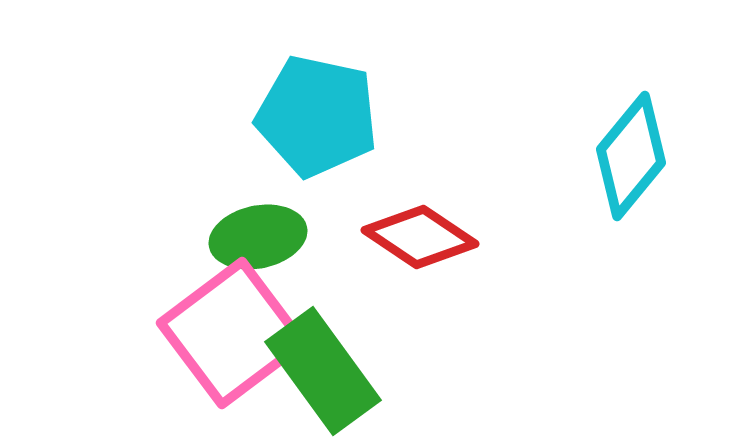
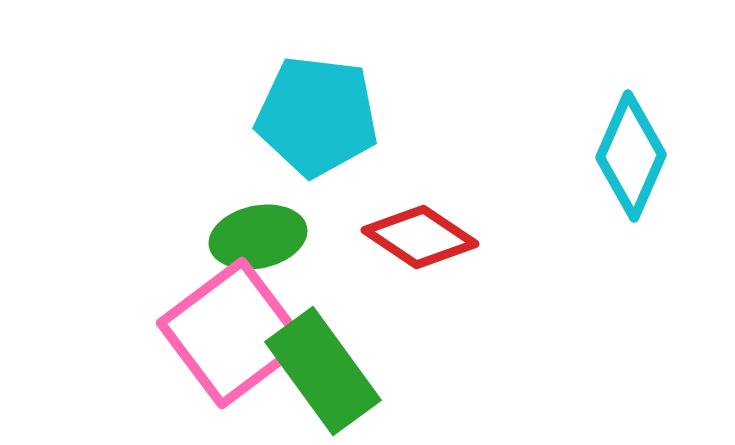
cyan pentagon: rotated 5 degrees counterclockwise
cyan diamond: rotated 16 degrees counterclockwise
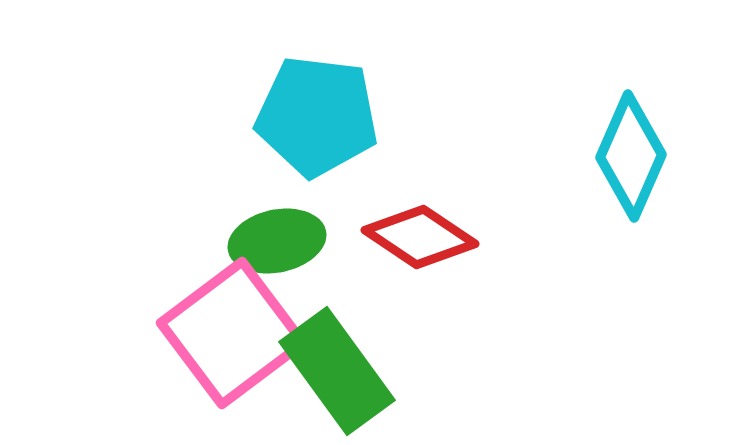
green ellipse: moved 19 px right, 4 px down
green rectangle: moved 14 px right
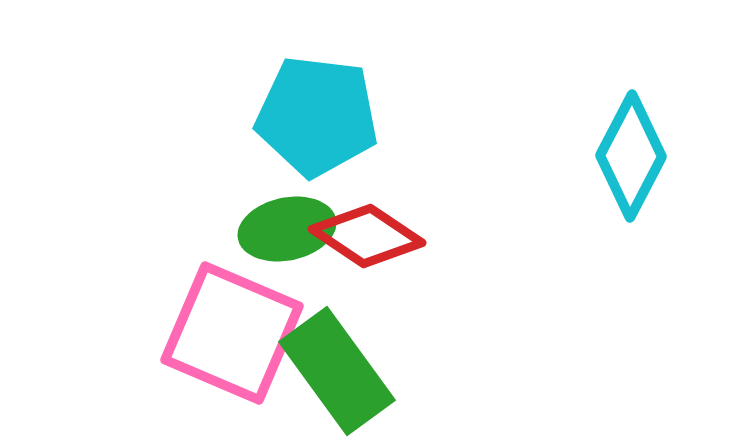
cyan diamond: rotated 4 degrees clockwise
red diamond: moved 53 px left, 1 px up
green ellipse: moved 10 px right, 12 px up
pink square: rotated 30 degrees counterclockwise
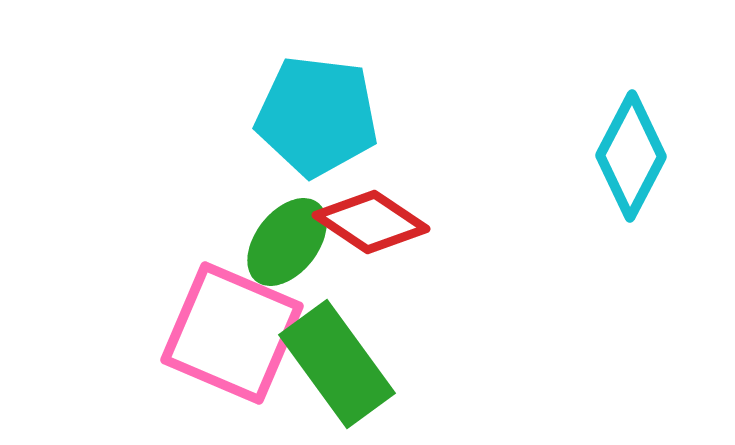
green ellipse: moved 13 px down; rotated 40 degrees counterclockwise
red diamond: moved 4 px right, 14 px up
green rectangle: moved 7 px up
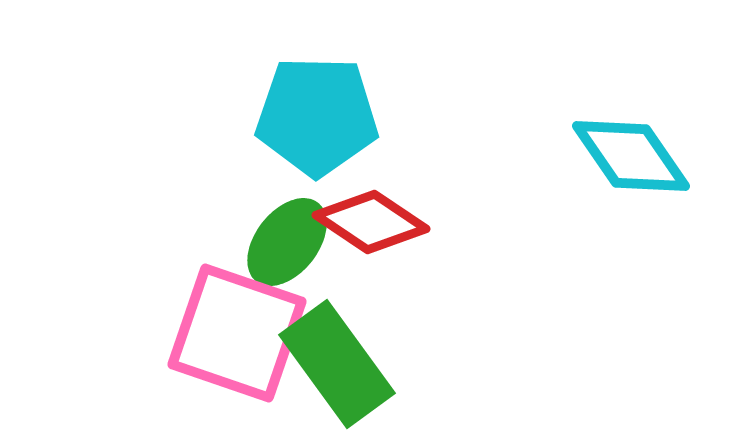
cyan pentagon: rotated 6 degrees counterclockwise
cyan diamond: rotated 62 degrees counterclockwise
pink square: moved 5 px right; rotated 4 degrees counterclockwise
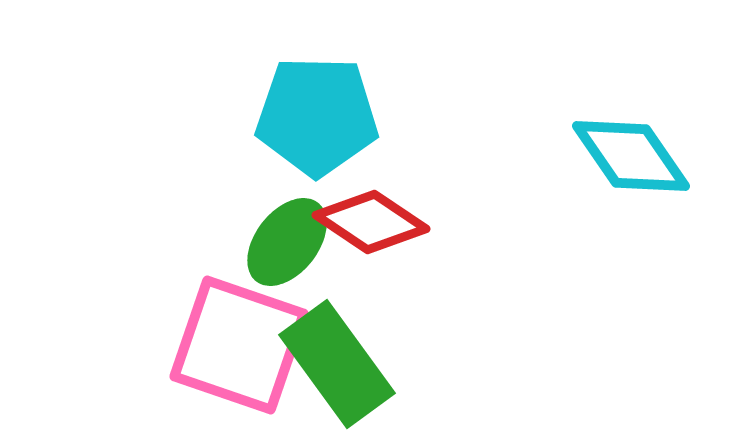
pink square: moved 2 px right, 12 px down
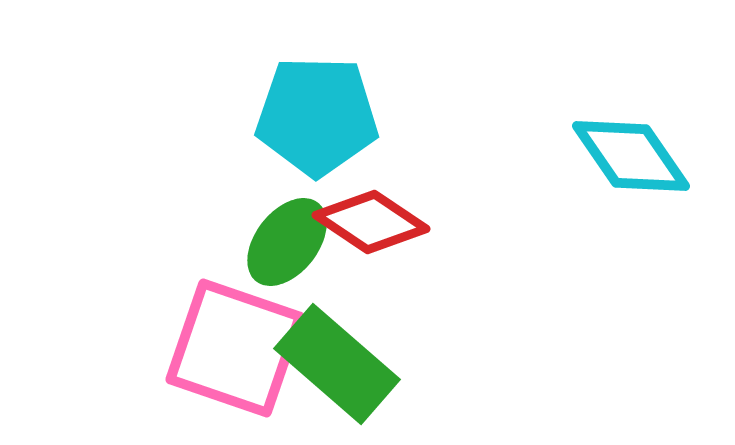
pink square: moved 4 px left, 3 px down
green rectangle: rotated 13 degrees counterclockwise
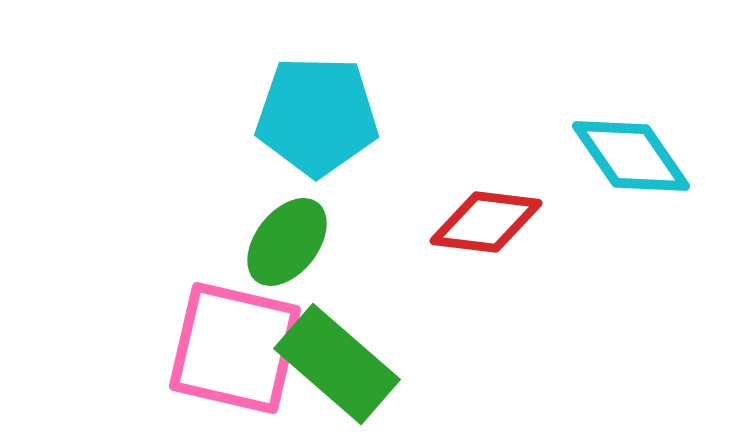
red diamond: moved 115 px right; rotated 27 degrees counterclockwise
pink square: rotated 6 degrees counterclockwise
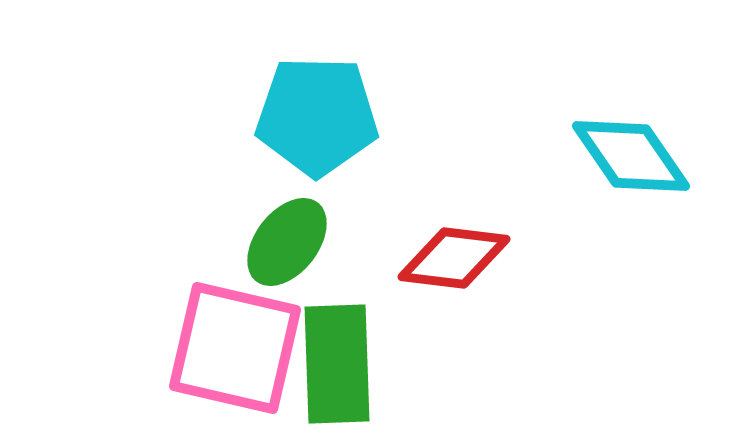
red diamond: moved 32 px left, 36 px down
green rectangle: rotated 47 degrees clockwise
